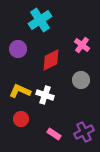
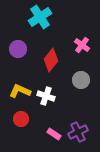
cyan cross: moved 3 px up
red diamond: rotated 25 degrees counterclockwise
white cross: moved 1 px right, 1 px down
purple cross: moved 6 px left
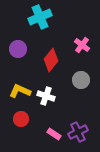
cyan cross: rotated 10 degrees clockwise
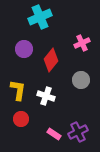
pink cross: moved 2 px up; rotated 28 degrees clockwise
purple circle: moved 6 px right
yellow L-shape: moved 2 px left, 1 px up; rotated 75 degrees clockwise
